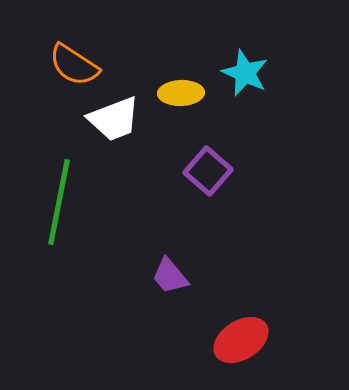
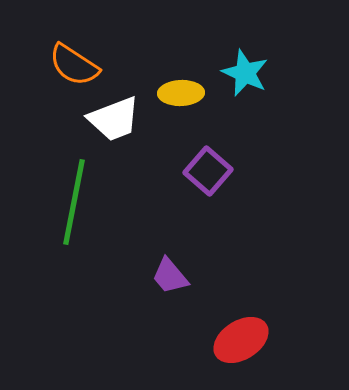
green line: moved 15 px right
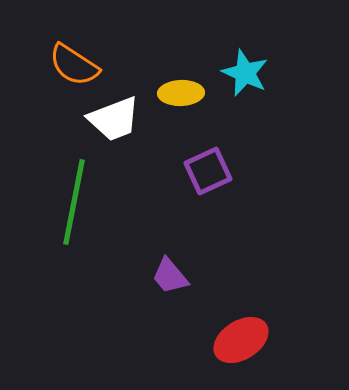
purple square: rotated 24 degrees clockwise
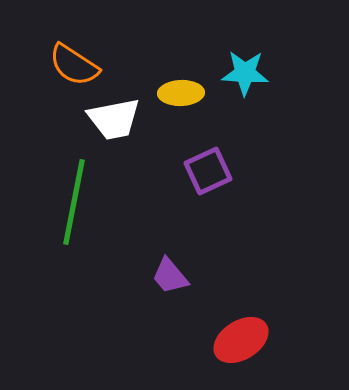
cyan star: rotated 21 degrees counterclockwise
white trapezoid: rotated 10 degrees clockwise
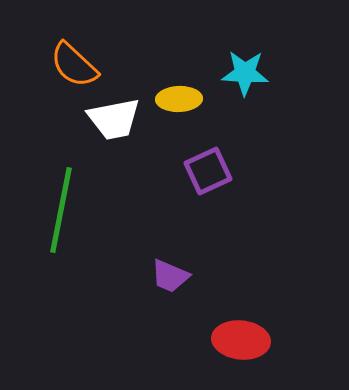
orange semicircle: rotated 10 degrees clockwise
yellow ellipse: moved 2 px left, 6 px down
green line: moved 13 px left, 8 px down
purple trapezoid: rotated 27 degrees counterclockwise
red ellipse: rotated 38 degrees clockwise
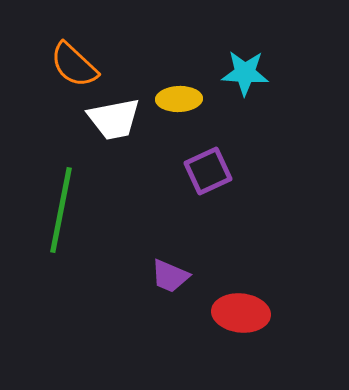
red ellipse: moved 27 px up
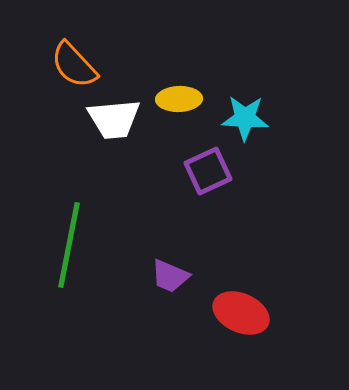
orange semicircle: rotated 4 degrees clockwise
cyan star: moved 45 px down
white trapezoid: rotated 6 degrees clockwise
green line: moved 8 px right, 35 px down
red ellipse: rotated 18 degrees clockwise
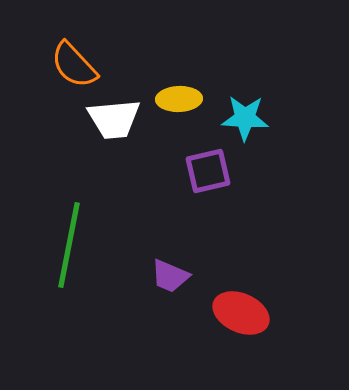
purple square: rotated 12 degrees clockwise
